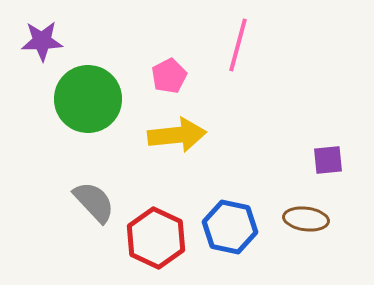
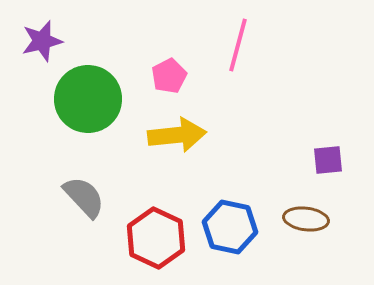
purple star: rotated 12 degrees counterclockwise
gray semicircle: moved 10 px left, 5 px up
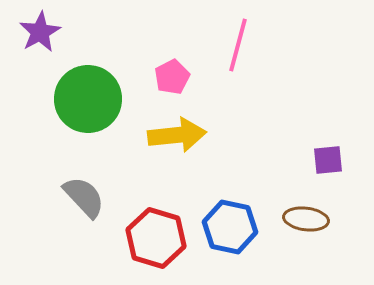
purple star: moved 2 px left, 9 px up; rotated 15 degrees counterclockwise
pink pentagon: moved 3 px right, 1 px down
red hexagon: rotated 8 degrees counterclockwise
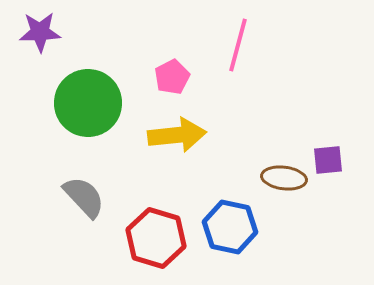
purple star: rotated 27 degrees clockwise
green circle: moved 4 px down
brown ellipse: moved 22 px left, 41 px up
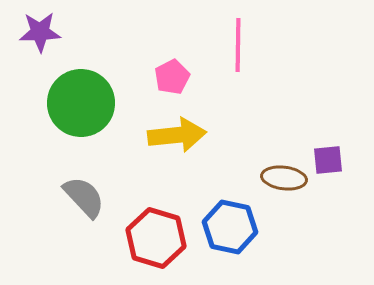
pink line: rotated 14 degrees counterclockwise
green circle: moved 7 px left
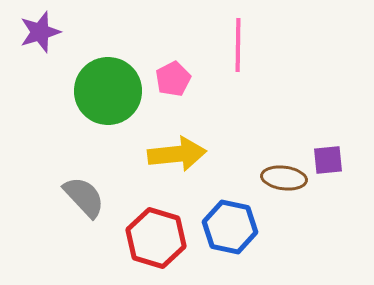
purple star: rotated 15 degrees counterclockwise
pink pentagon: moved 1 px right, 2 px down
green circle: moved 27 px right, 12 px up
yellow arrow: moved 19 px down
